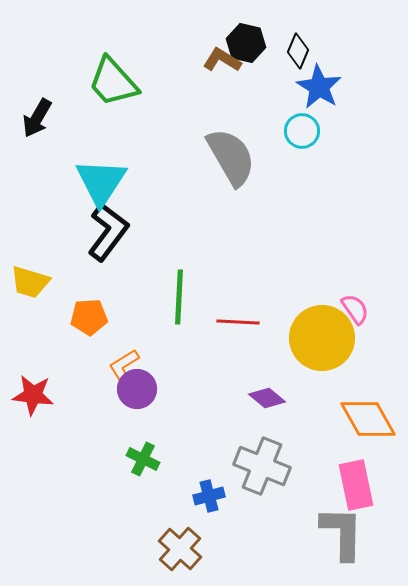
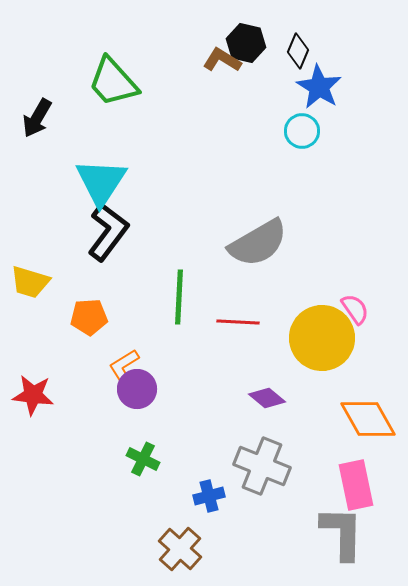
gray semicircle: moved 27 px right, 86 px down; rotated 90 degrees clockwise
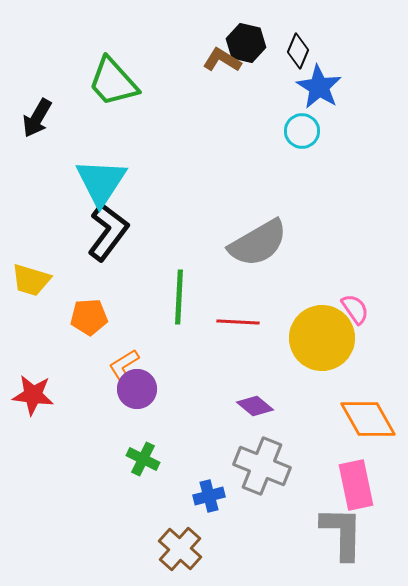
yellow trapezoid: moved 1 px right, 2 px up
purple diamond: moved 12 px left, 8 px down
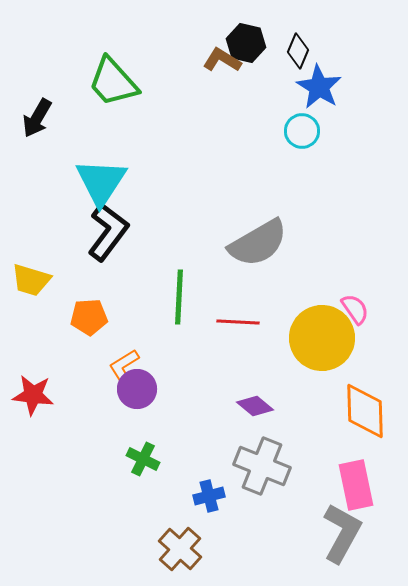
orange diamond: moved 3 px left, 8 px up; rotated 28 degrees clockwise
gray L-shape: rotated 28 degrees clockwise
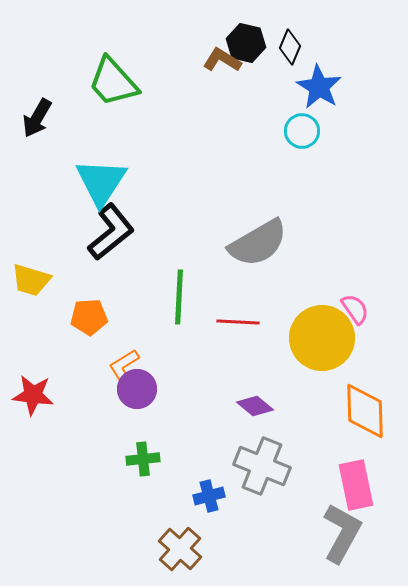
black diamond: moved 8 px left, 4 px up
black L-shape: moved 3 px right; rotated 14 degrees clockwise
green cross: rotated 32 degrees counterclockwise
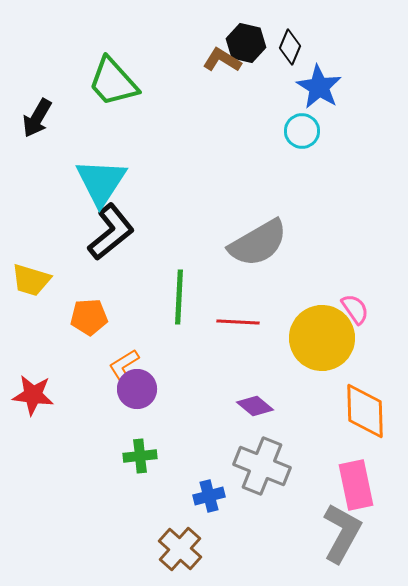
green cross: moved 3 px left, 3 px up
